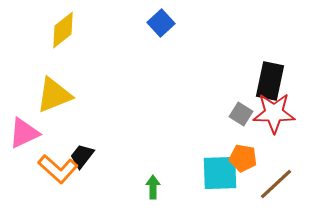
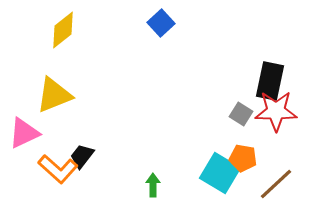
red star: moved 2 px right, 2 px up
cyan square: rotated 33 degrees clockwise
green arrow: moved 2 px up
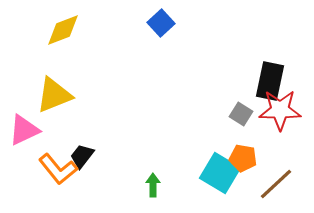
yellow diamond: rotated 18 degrees clockwise
red star: moved 4 px right, 1 px up
pink triangle: moved 3 px up
orange L-shape: rotated 9 degrees clockwise
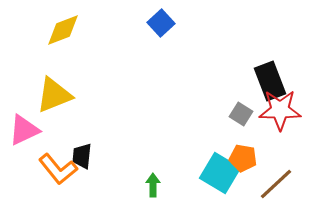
black rectangle: rotated 33 degrees counterclockwise
black trapezoid: rotated 32 degrees counterclockwise
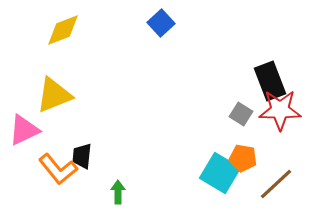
green arrow: moved 35 px left, 7 px down
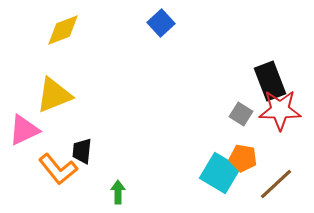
black trapezoid: moved 5 px up
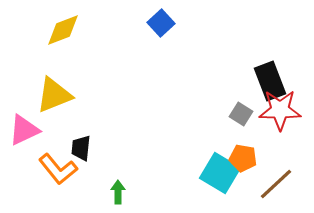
black trapezoid: moved 1 px left, 3 px up
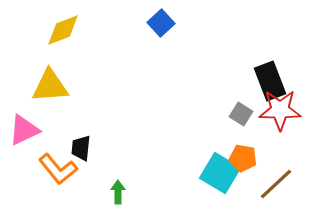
yellow triangle: moved 4 px left, 9 px up; rotated 18 degrees clockwise
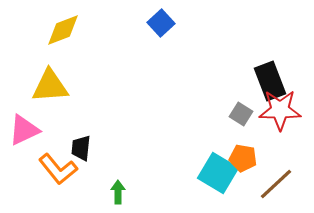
cyan square: moved 2 px left
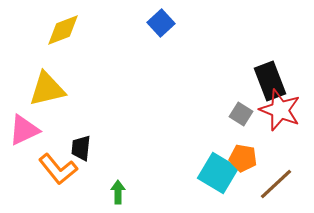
yellow triangle: moved 3 px left, 3 px down; rotated 9 degrees counterclockwise
red star: rotated 21 degrees clockwise
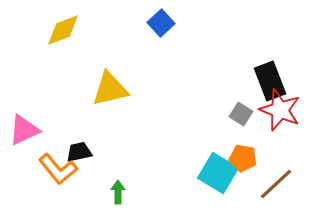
yellow triangle: moved 63 px right
black trapezoid: moved 2 px left, 4 px down; rotated 72 degrees clockwise
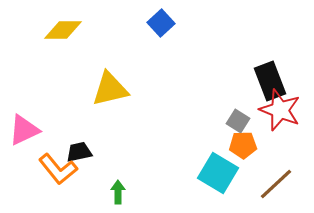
yellow diamond: rotated 21 degrees clockwise
gray square: moved 3 px left, 7 px down
orange pentagon: moved 13 px up; rotated 12 degrees counterclockwise
